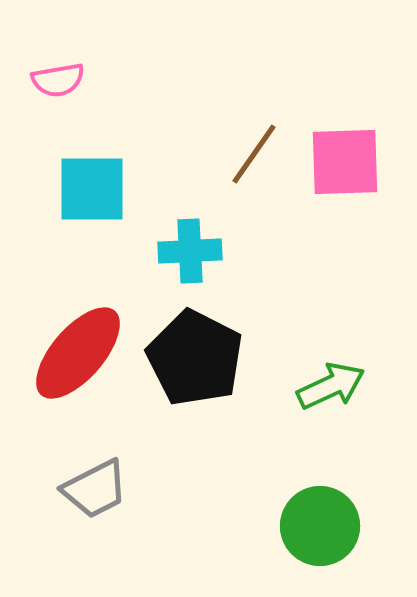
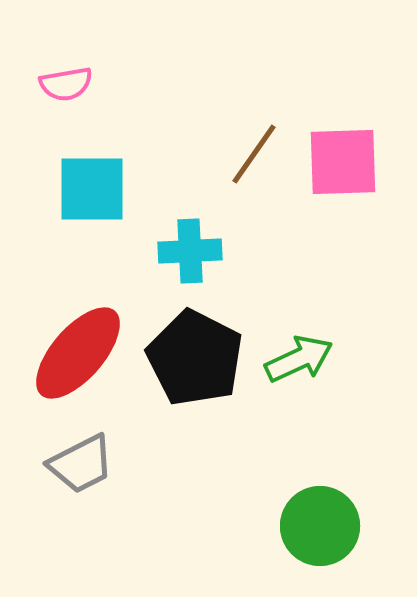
pink semicircle: moved 8 px right, 4 px down
pink square: moved 2 px left
green arrow: moved 32 px left, 27 px up
gray trapezoid: moved 14 px left, 25 px up
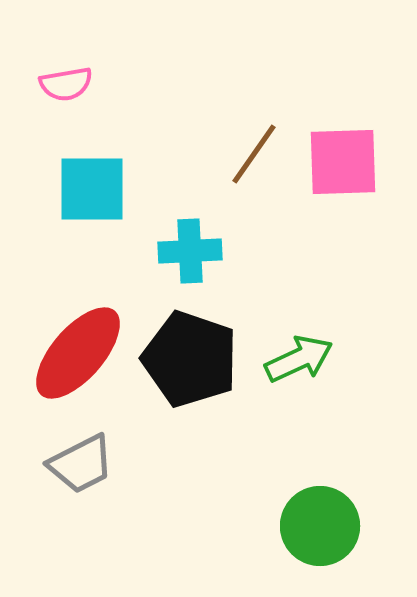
black pentagon: moved 5 px left, 1 px down; rotated 8 degrees counterclockwise
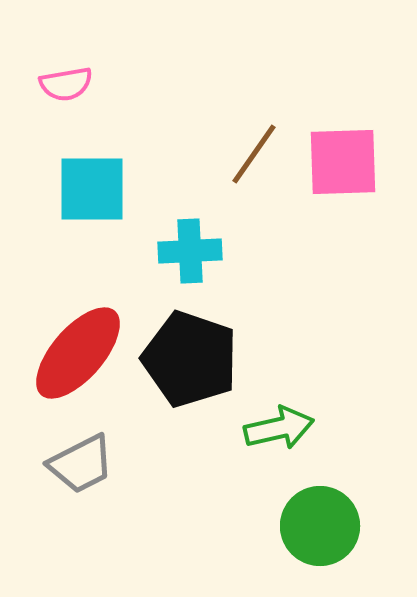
green arrow: moved 20 px left, 69 px down; rotated 12 degrees clockwise
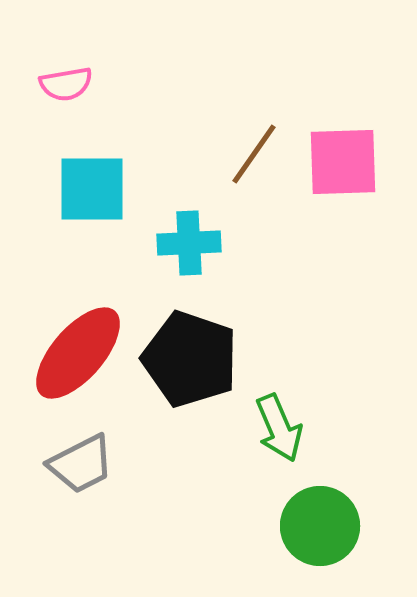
cyan cross: moved 1 px left, 8 px up
green arrow: rotated 80 degrees clockwise
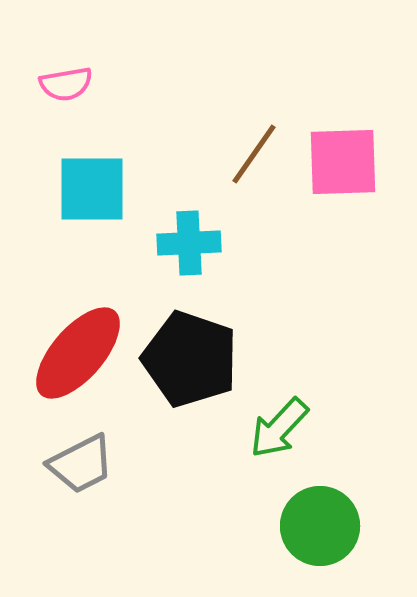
green arrow: rotated 66 degrees clockwise
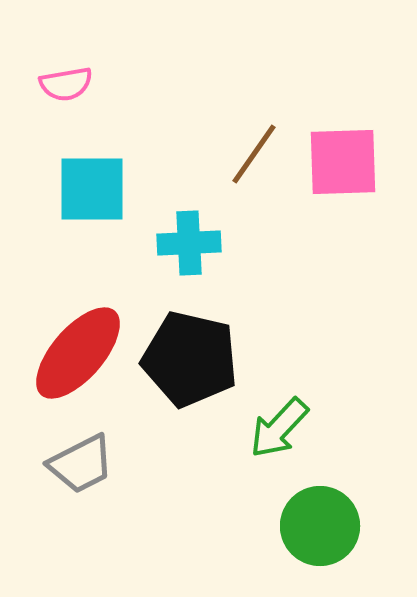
black pentagon: rotated 6 degrees counterclockwise
